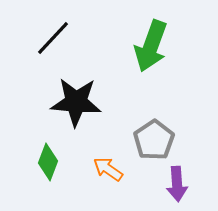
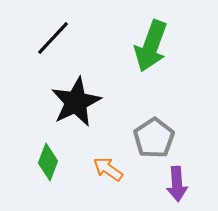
black star: rotated 30 degrees counterclockwise
gray pentagon: moved 2 px up
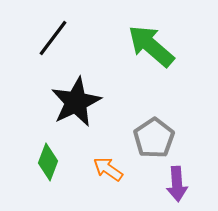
black line: rotated 6 degrees counterclockwise
green arrow: rotated 111 degrees clockwise
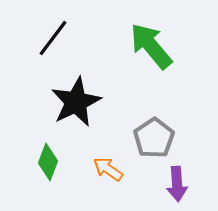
green arrow: rotated 9 degrees clockwise
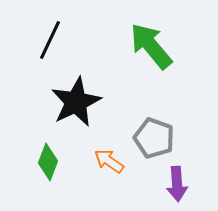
black line: moved 3 px left, 2 px down; rotated 12 degrees counterclockwise
gray pentagon: rotated 18 degrees counterclockwise
orange arrow: moved 1 px right, 8 px up
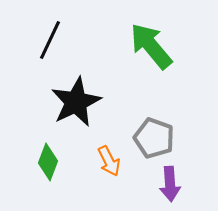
orange arrow: rotated 152 degrees counterclockwise
purple arrow: moved 7 px left
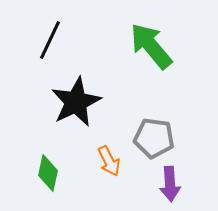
gray pentagon: rotated 12 degrees counterclockwise
green diamond: moved 11 px down; rotated 9 degrees counterclockwise
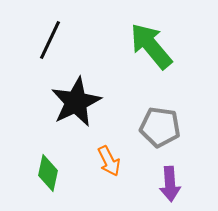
gray pentagon: moved 6 px right, 11 px up
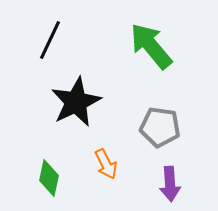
orange arrow: moved 3 px left, 3 px down
green diamond: moved 1 px right, 5 px down
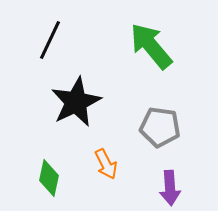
purple arrow: moved 4 px down
